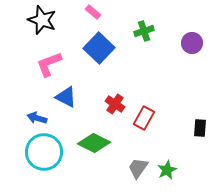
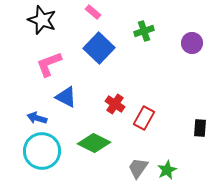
cyan circle: moved 2 px left, 1 px up
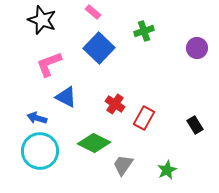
purple circle: moved 5 px right, 5 px down
black rectangle: moved 5 px left, 3 px up; rotated 36 degrees counterclockwise
cyan circle: moved 2 px left
gray trapezoid: moved 15 px left, 3 px up
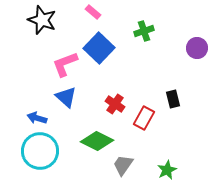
pink L-shape: moved 16 px right
blue triangle: rotated 15 degrees clockwise
black rectangle: moved 22 px left, 26 px up; rotated 18 degrees clockwise
green diamond: moved 3 px right, 2 px up
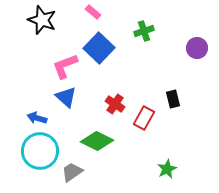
pink L-shape: moved 2 px down
gray trapezoid: moved 51 px left, 7 px down; rotated 20 degrees clockwise
green star: moved 1 px up
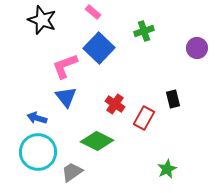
blue triangle: rotated 10 degrees clockwise
cyan circle: moved 2 px left, 1 px down
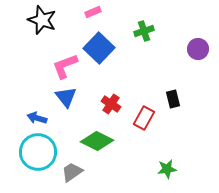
pink rectangle: rotated 63 degrees counterclockwise
purple circle: moved 1 px right, 1 px down
red cross: moved 4 px left
green star: rotated 18 degrees clockwise
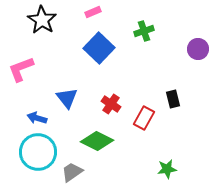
black star: rotated 12 degrees clockwise
pink L-shape: moved 44 px left, 3 px down
blue triangle: moved 1 px right, 1 px down
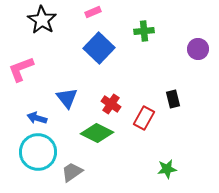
green cross: rotated 12 degrees clockwise
green diamond: moved 8 px up
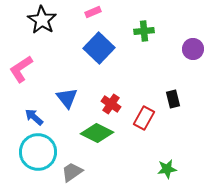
purple circle: moved 5 px left
pink L-shape: rotated 12 degrees counterclockwise
blue arrow: moved 3 px left, 1 px up; rotated 24 degrees clockwise
